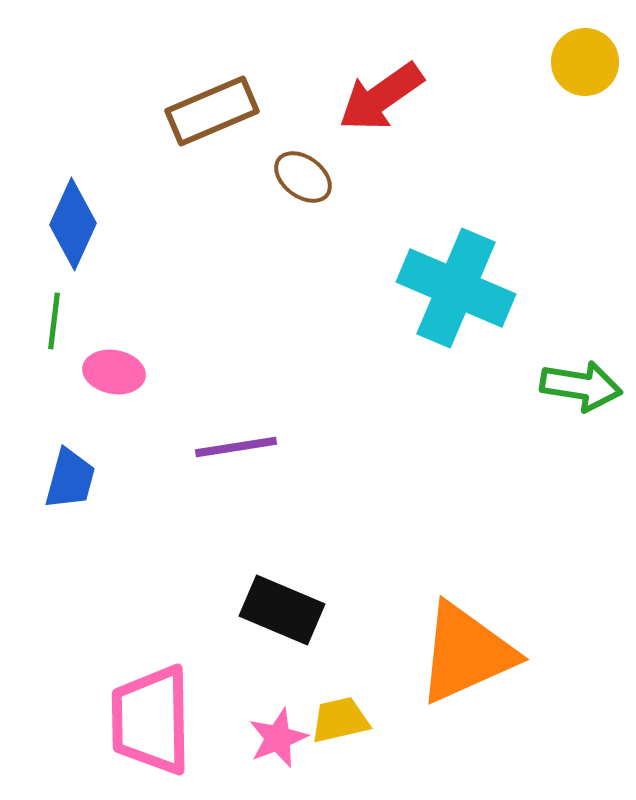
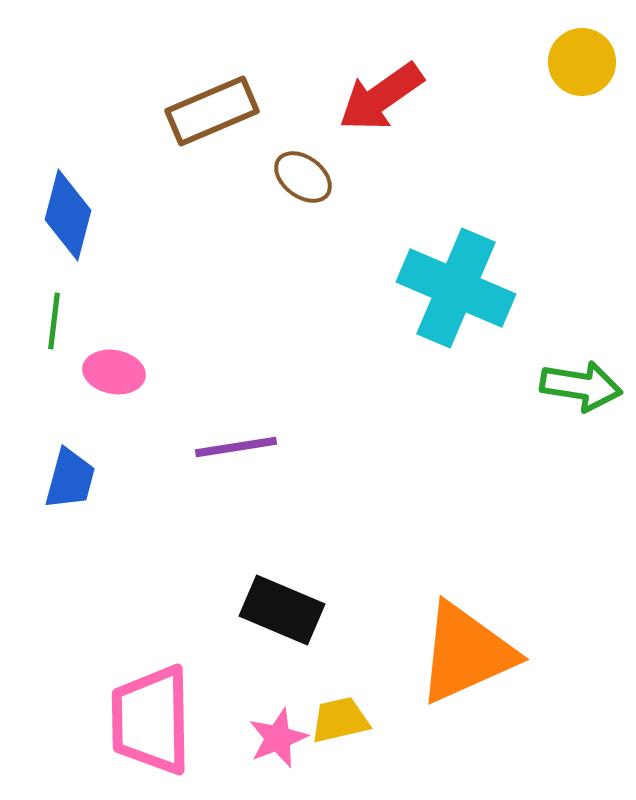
yellow circle: moved 3 px left
blue diamond: moved 5 px left, 9 px up; rotated 10 degrees counterclockwise
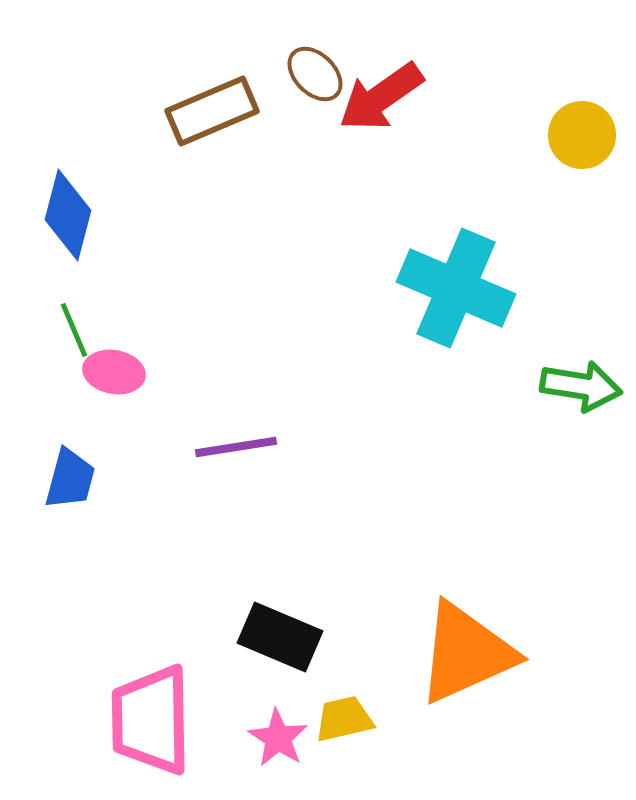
yellow circle: moved 73 px down
brown ellipse: moved 12 px right, 103 px up; rotated 8 degrees clockwise
green line: moved 20 px right, 9 px down; rotated 30 degrees counterclockwise
black rectangle: moved 2 px left, 27 px down
yellow trapezoid: moved 4 px right, 1 px up
pink star: rotated 18 degrees counterclockwise
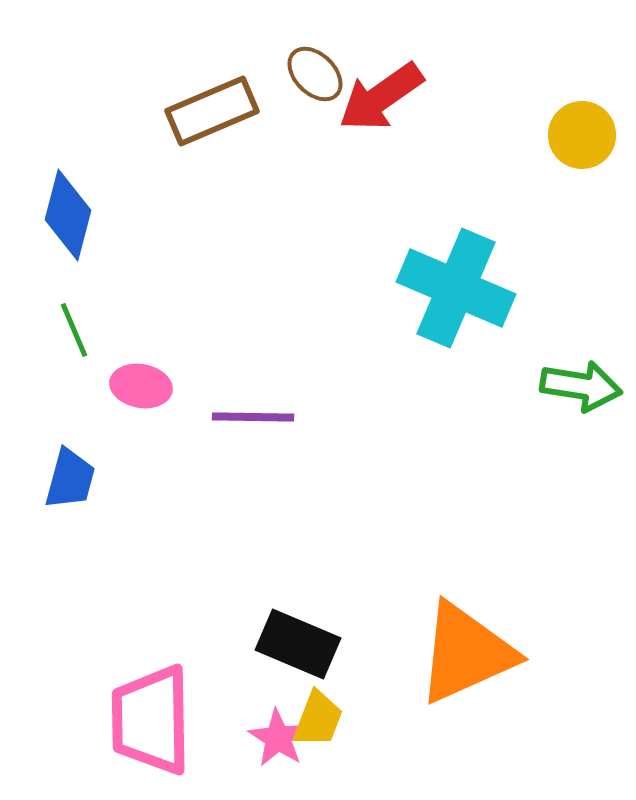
pink ellipse: moved 27 px right, 14 px down
purple line: moved 17 px right, 30 px up; rotated 10 degrees clockwise
black rectangle: moved 18 px right, 7 px down
yellow trapezoid: moved 26 px left; rotated 124 degrees clockwise
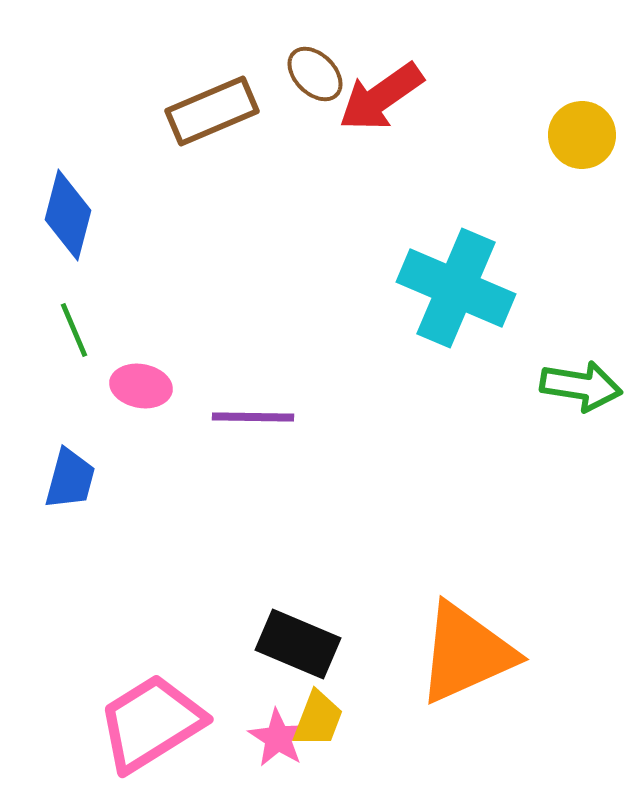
pink trapezoid: moved 3 px down; rotated 59 degrees clockwise
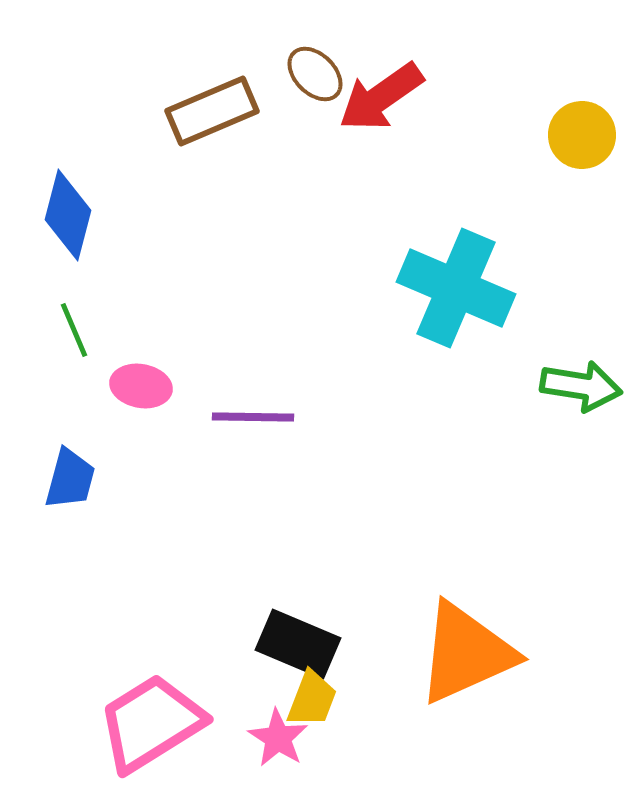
yellow trapezoid: moved 6 px left, 20 px up
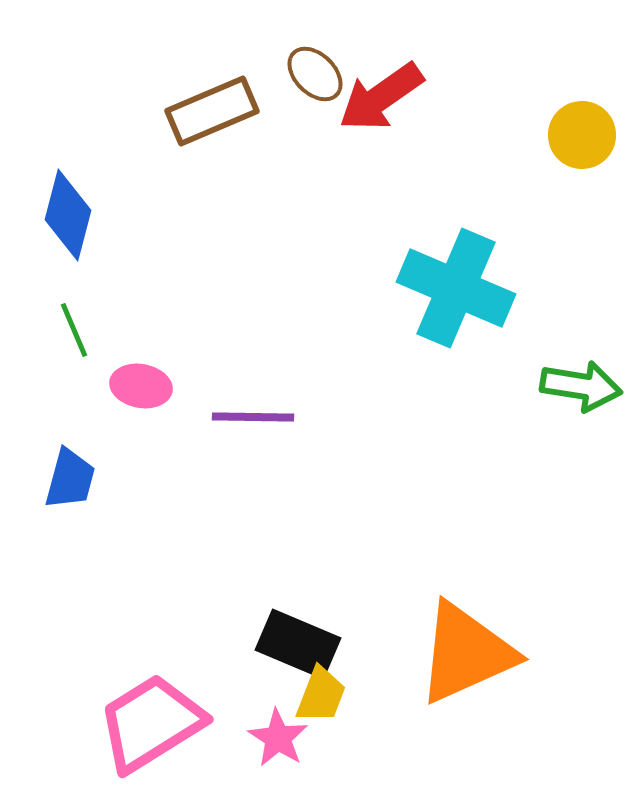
yellow trapezoid: moved 9 px right, 4 px up
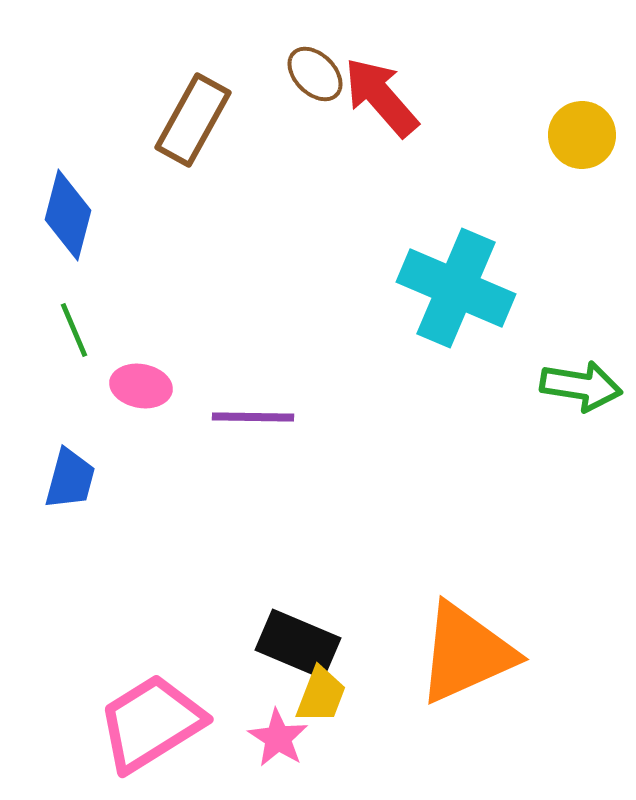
red arrow: rotated 84 degrees clockwise
brown rectangle: moved 19 px left, 9 px down; rotated 38 degrees counterclockwise
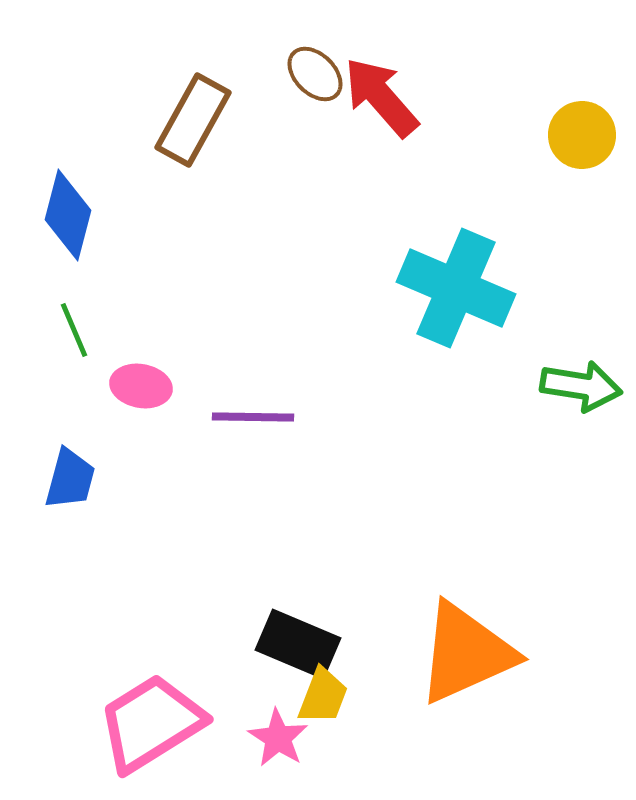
yellow trapezoid: moved 2 px right, 1 px down
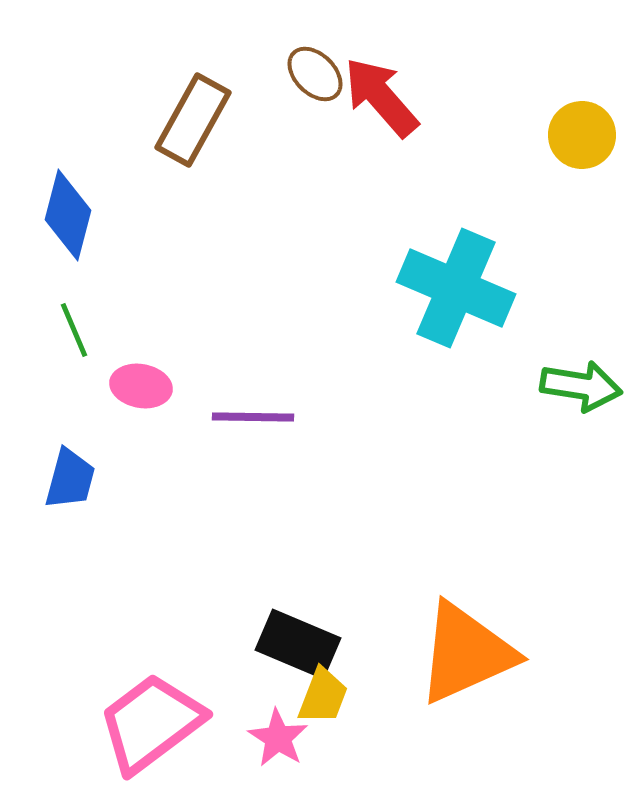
pink trapezoid: rotated 5 degrees counterclockwise
